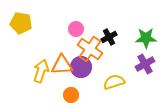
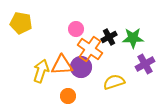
green star: moved 13 px left
orange circle: moved 3 px left, 1 px down
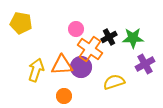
yellow arrow: moved 5 px left, 1 px up
orange circle: moved 4 px left
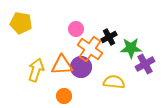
green star: moved 2 px left, 10 px down
yellow semicircle: rotated 25 degrees clockwise
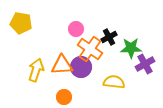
orange circle: moved 1 px down
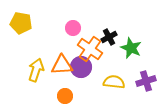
pink circle: moved 3 px left, 1 px up
green star: rotated 25 degrees clockwise
purple cross: moved 1 px right, 17 px down; rotated 12 degrees clockwise
orange circle: moved 1 px right, 1 px up
